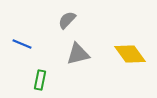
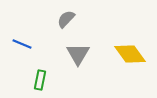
gray semicircle: moved 1 px left, 1 px up
gray triangle: rotated 45 degrees counterclockwise
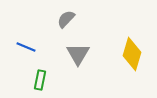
blue line: moved 4 px right, 3 px down
yellow diamond: moved 2 px right; rotated 52 degrees clockwise
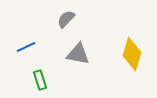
blue line: rotated 48 degrees counterclockwise
gray triangle: rotated 50 degrees counterclockwise
green rectangle: rotated 30 degrees counterclockwise
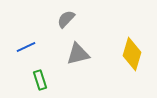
gray triangle: rotated 25 degrees counterclockwise
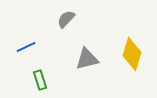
gray triangle: moved 9 px right, 5 px down
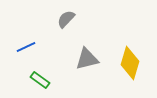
yellow diamond: moved 2 px left, 9 px down
green rectangle: rotated 36 degrees counterclockwise
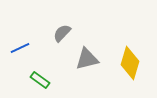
gray semicircle: moved 4 px left, 14 px down
blue line: moved 6 px left, 1 px down
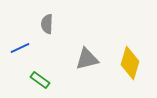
gray semicircle: moved 15 px left, 9 px up; rotated 42 degrees counterclockwise
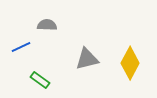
gray semicircle: moved 1 px down; rotated 90 degrees clockwise
blue line: moved 1 px right, 1 px up
yellow diamond: rotated 12 degrees clockwise
